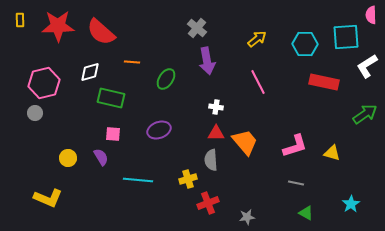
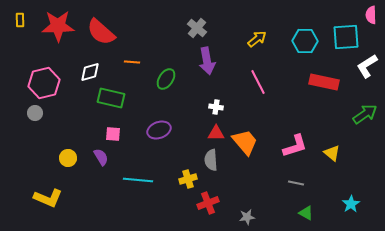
cyan hexagon: moved 3 px up
yellow triangle: rotated 24 degrees clockwise
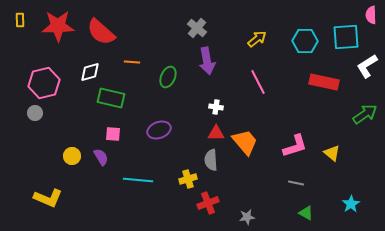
green ellipse: moved 2 px right, 2 px up; rotated 10 degrees counterclockwise
yellow circle: moved 4 px right, 2 px up
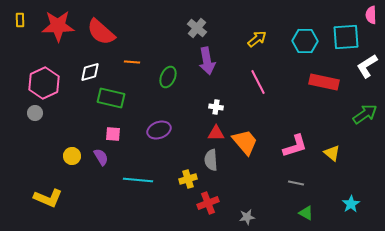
pink hexagon: rotated 12 degrees counterclockwise
